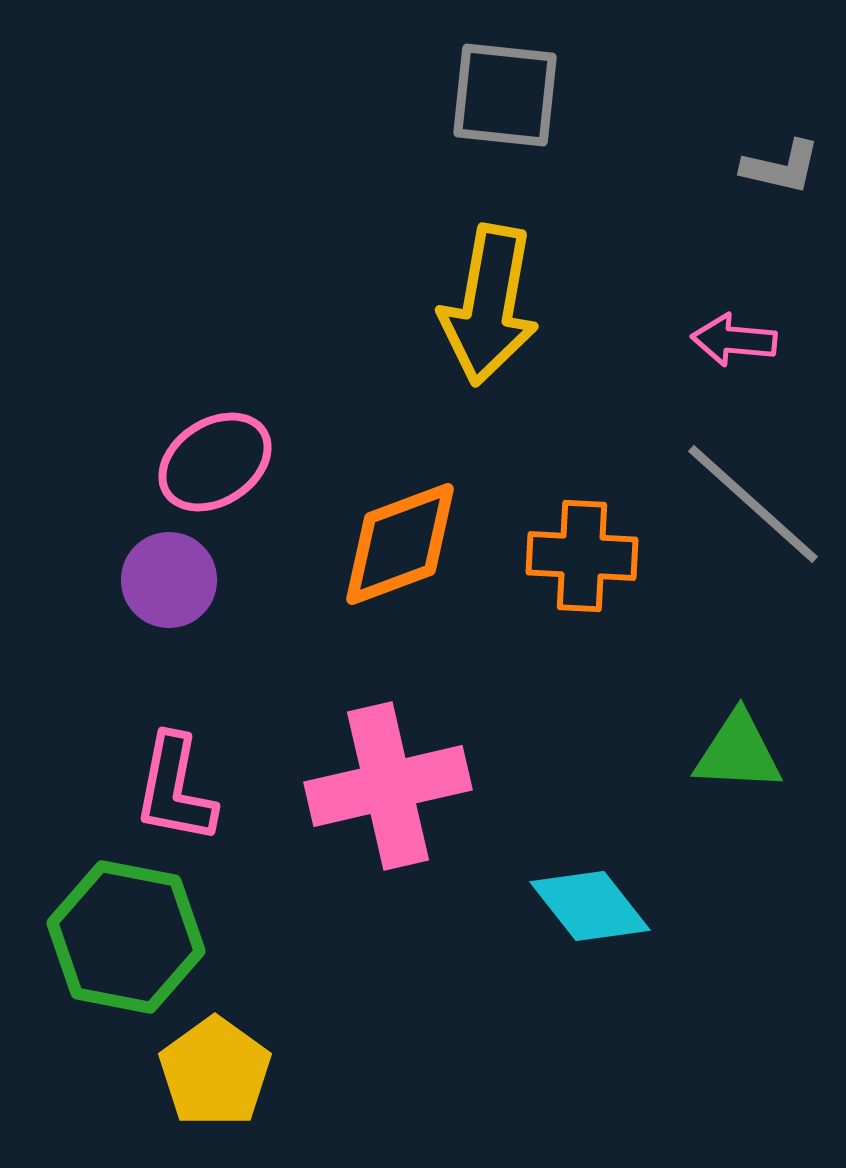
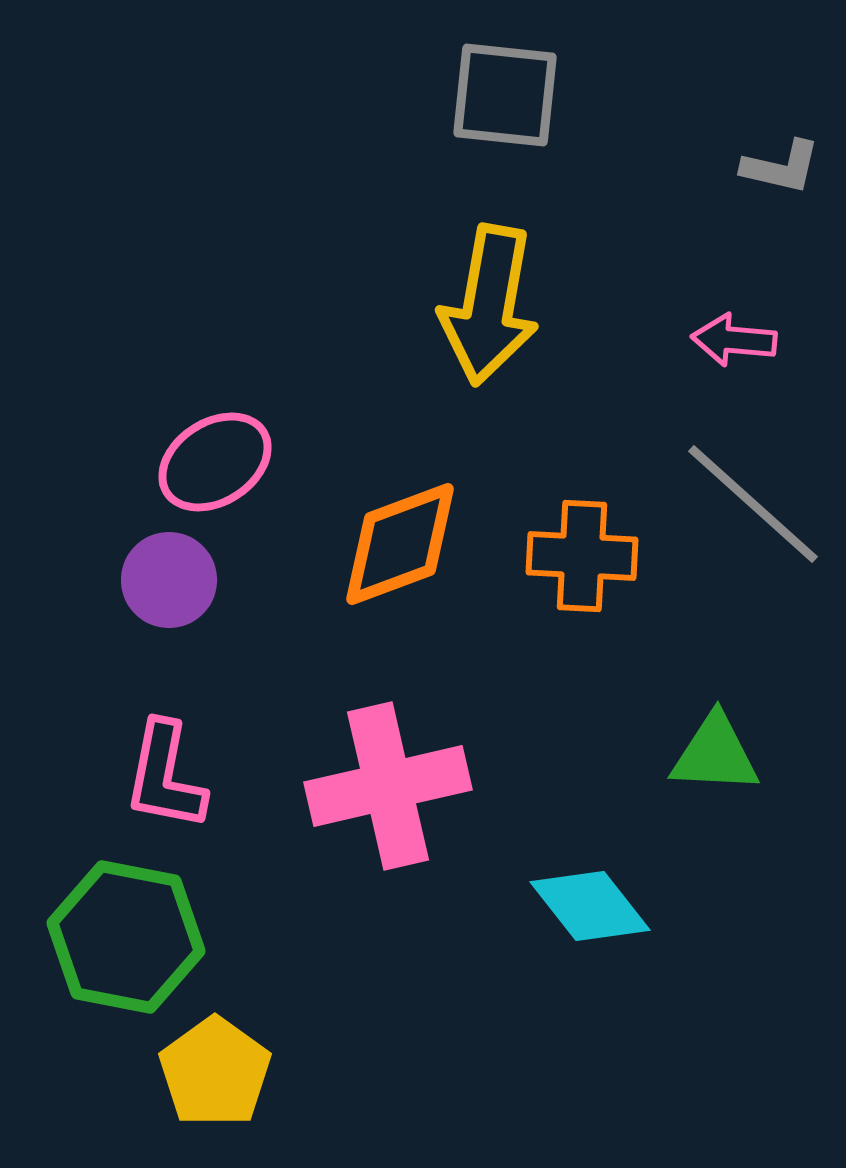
green triangle: moved 23 px left, 2 px down
pink L-shape: moved 10 px left, 13 px up
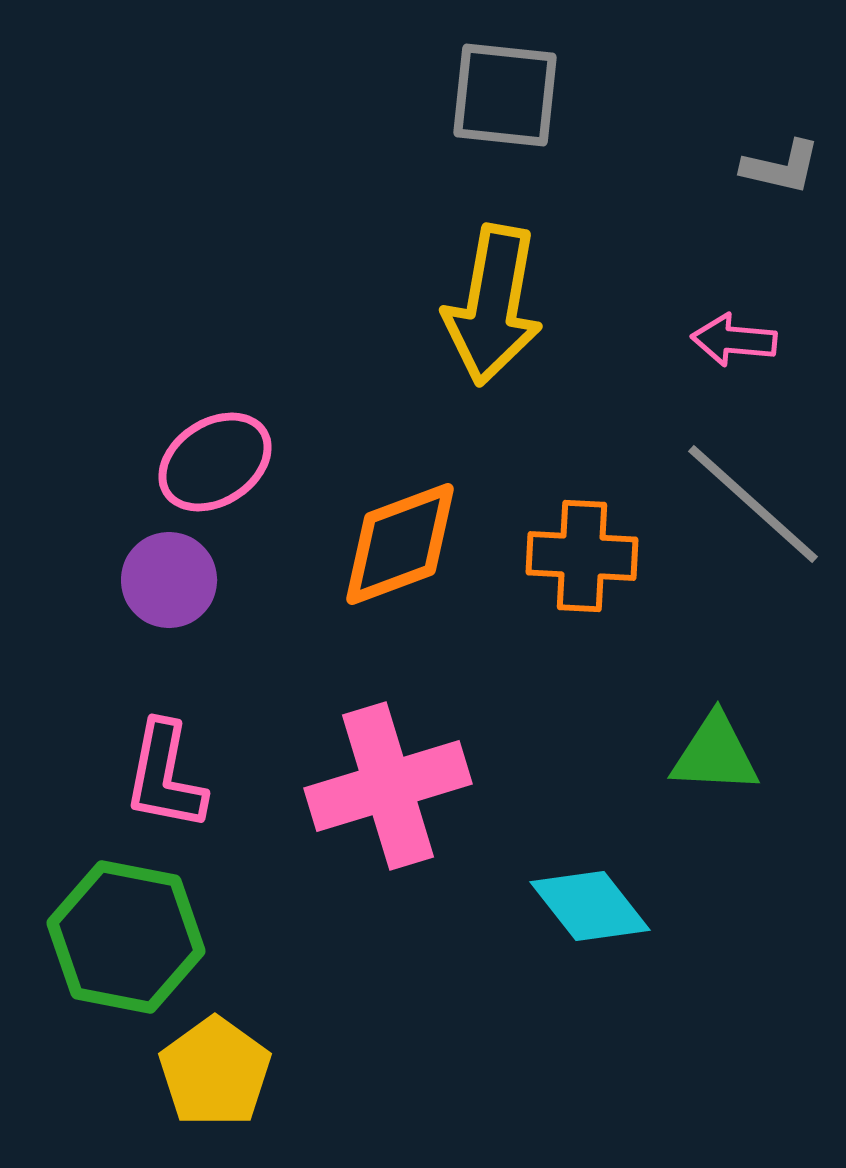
yellow arrow: moved 4 px right
pink cross: rotated 4 degrees counterclockwise
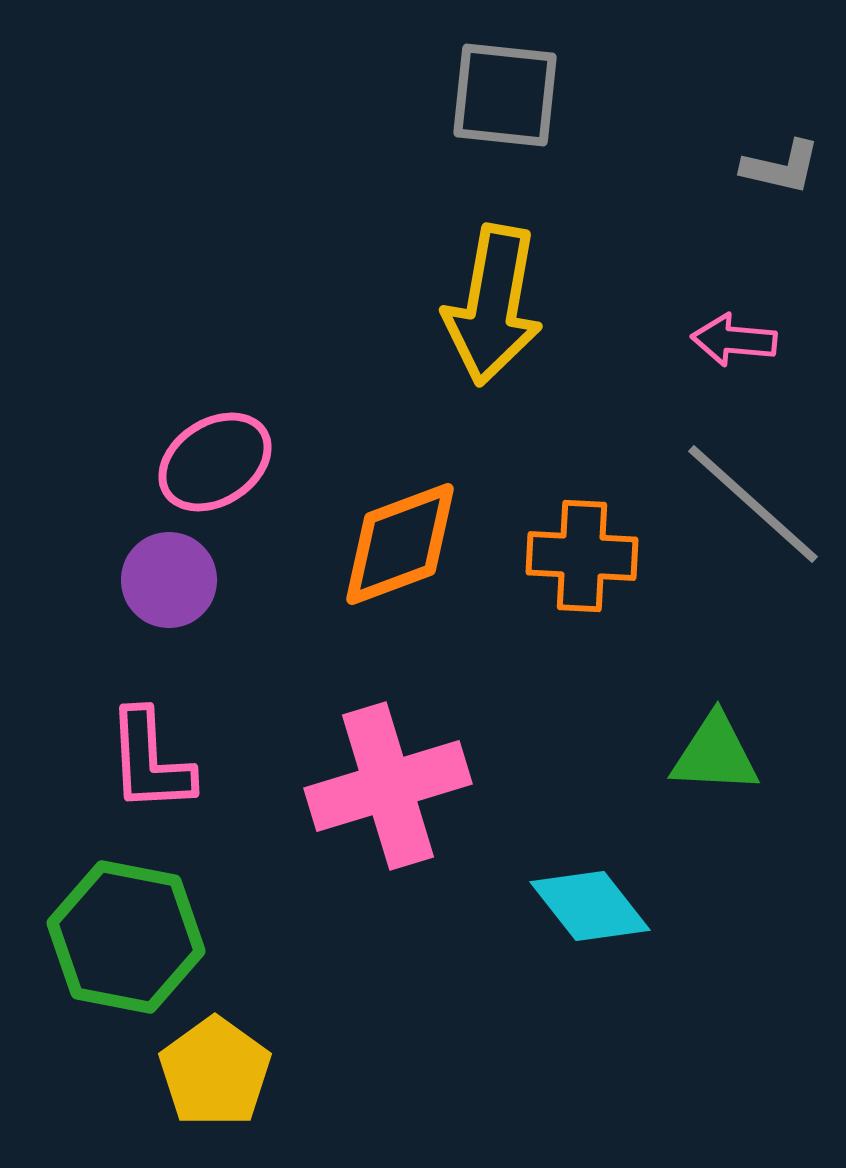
pink L-shape: moved 15 px left, 15 px up; rotated 14 degrees counterclockwise
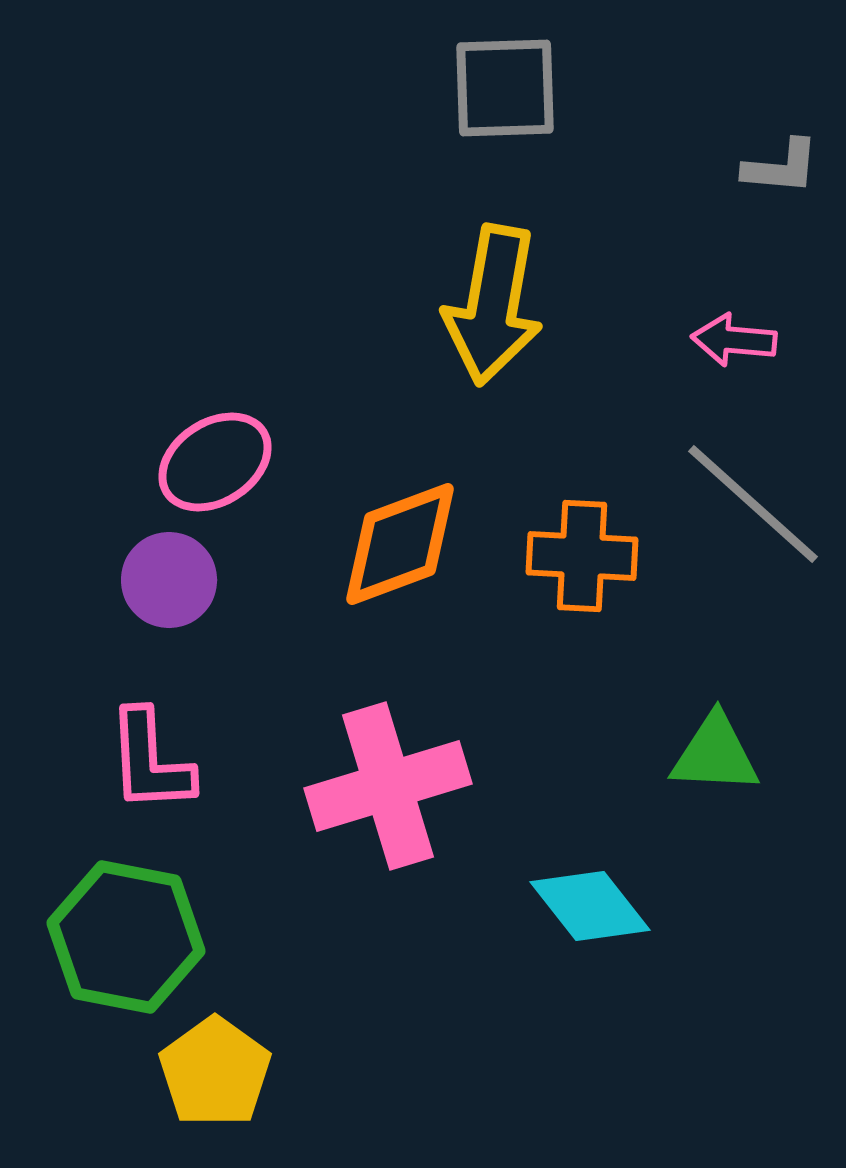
gray square: moved 7 px up; rotated 8 degrees counterclockwise
gray L-shape: rotated 8 degrees counterclockwise
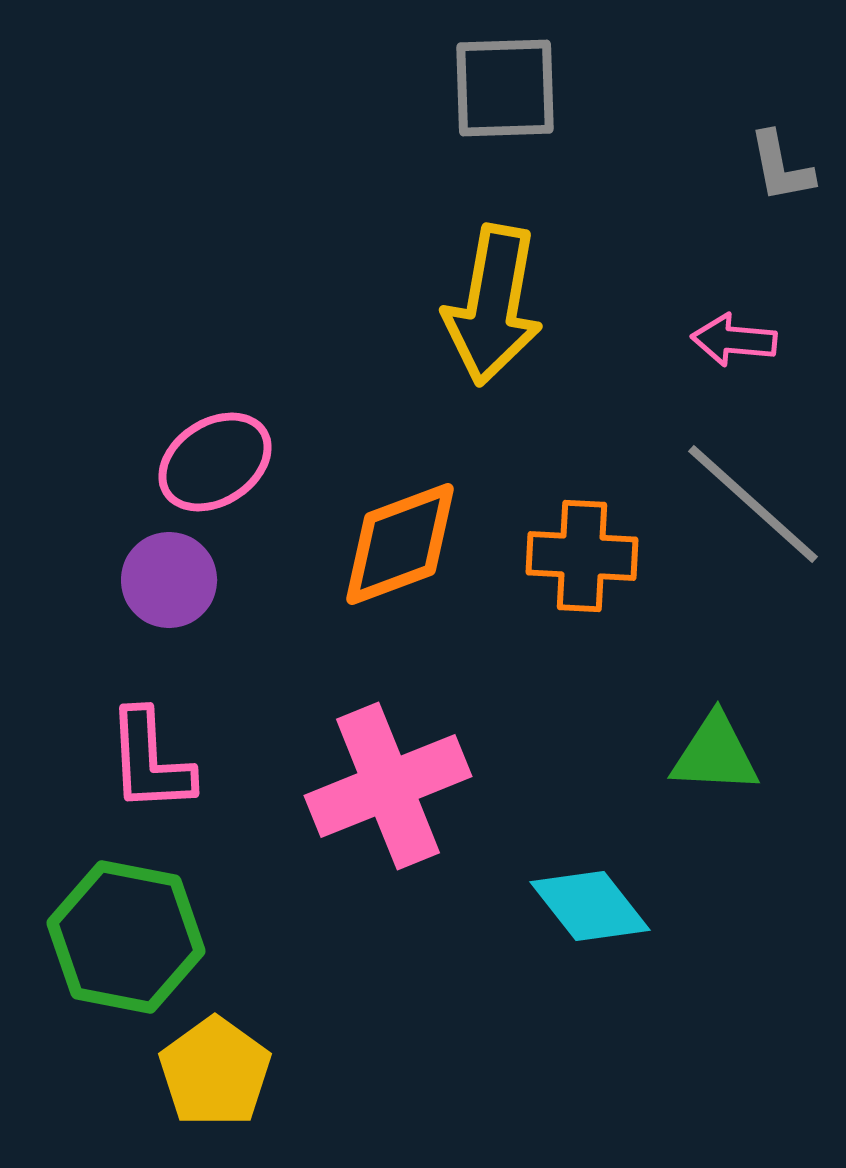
gray L-shape: rotated 74 degrees clockwise
pink cross: rotated 5 degrees counterclockwise
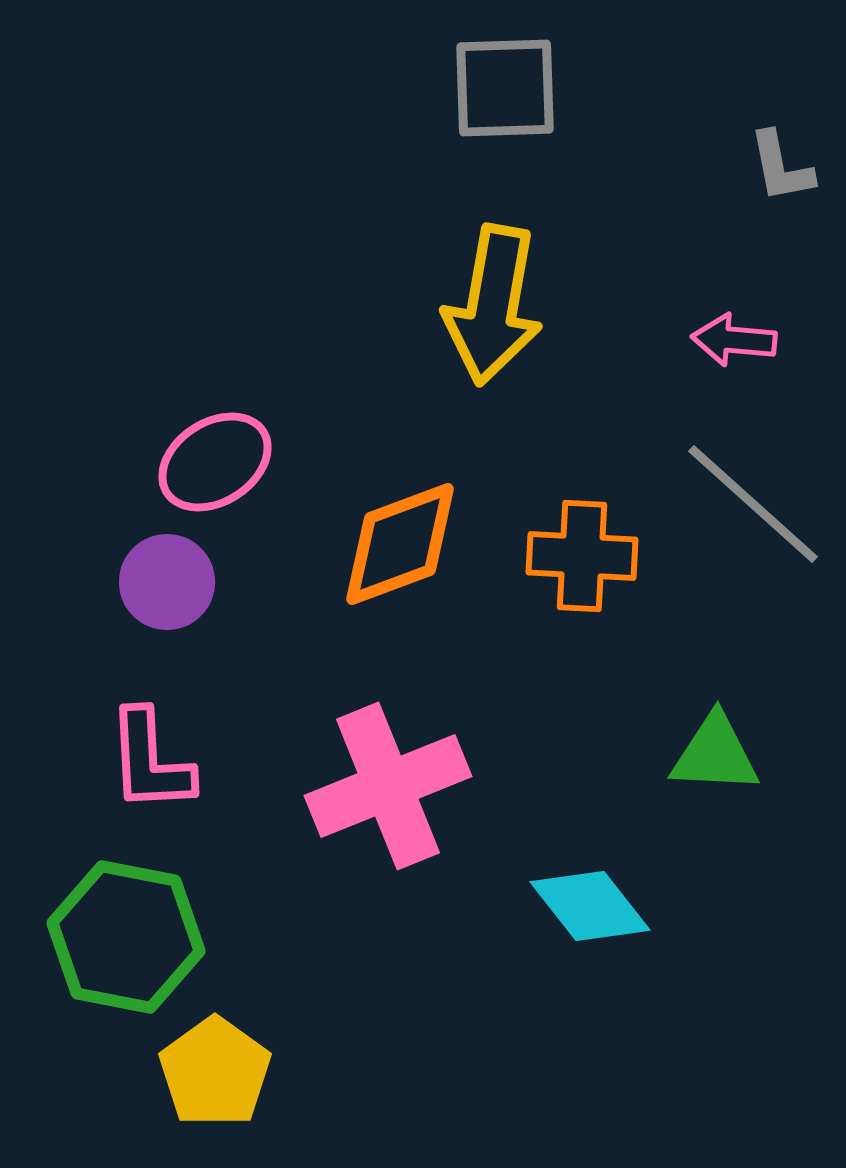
purple circle: moved 2 px left, 2 px down
